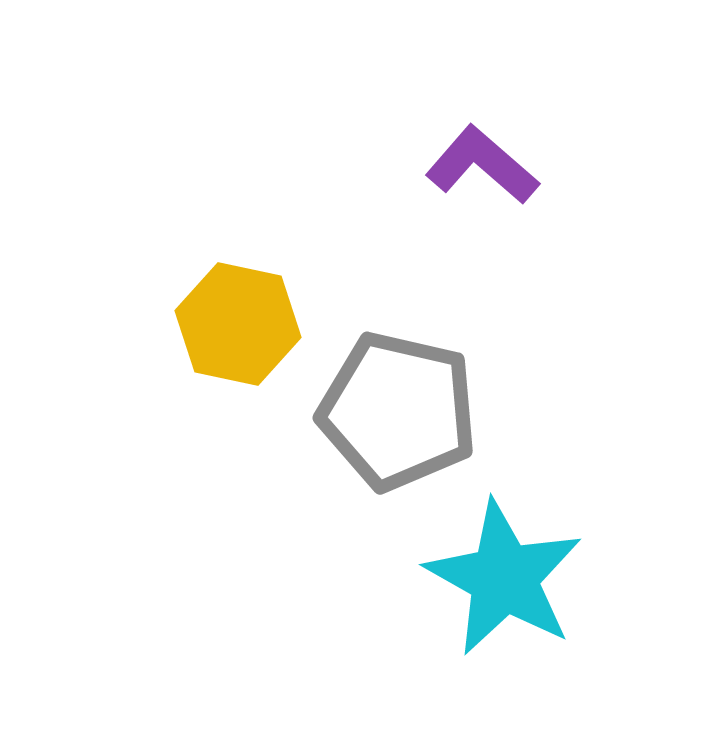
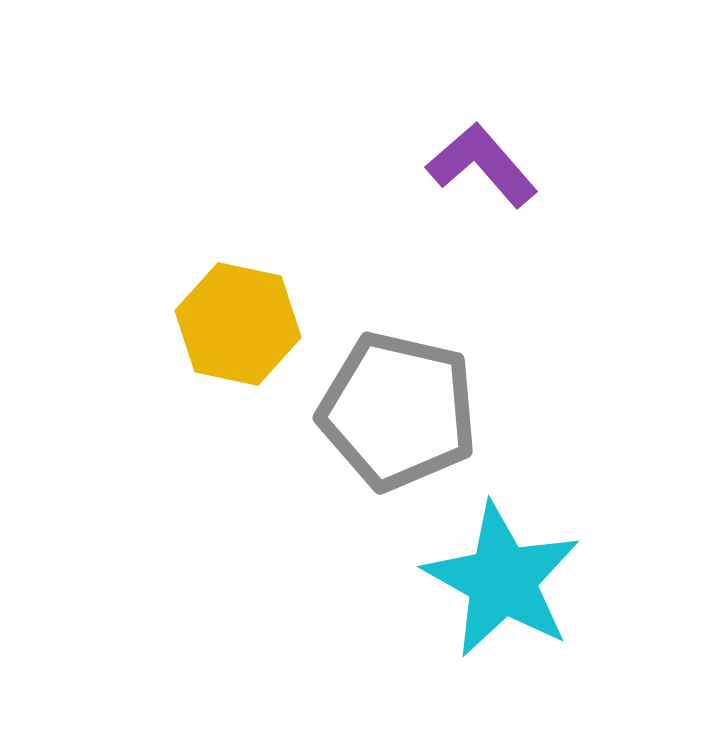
purple L-shape: rotated 8 degrees clockwise
cyan star: moved 2 px left, 2 px down
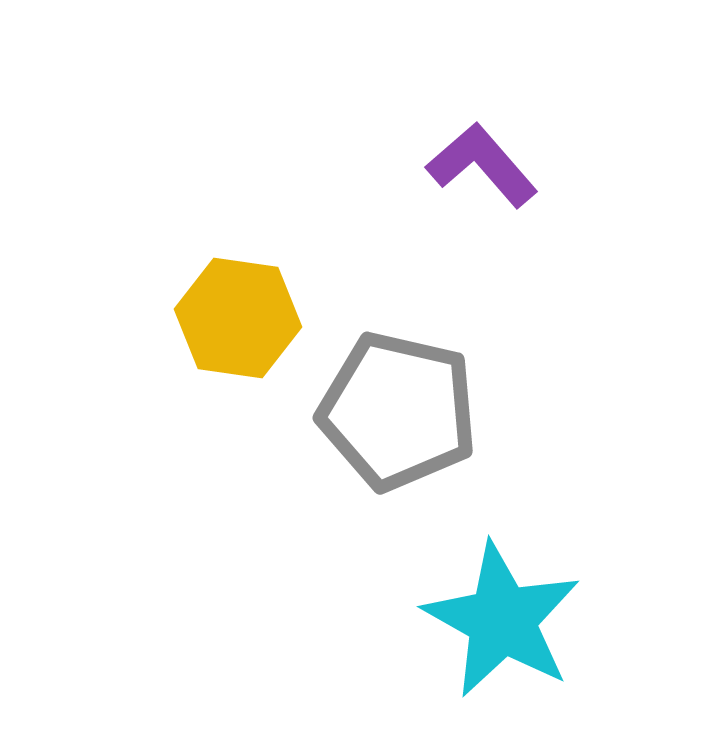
yellow hexagon: moved 6 px up; rotated 4 degrees counterclockwise
cyan star: moved 40 px down
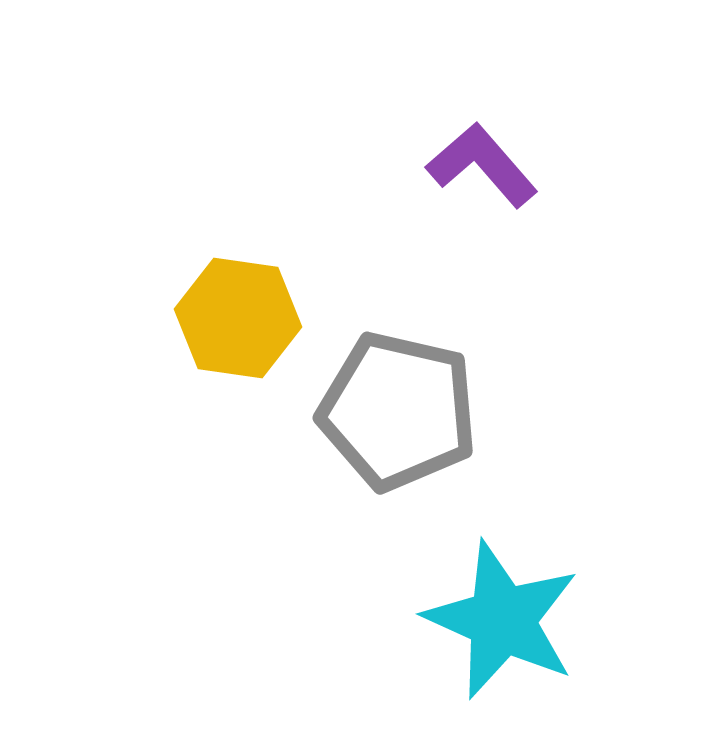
cyan star: rotated 5 degrees counterclockwise
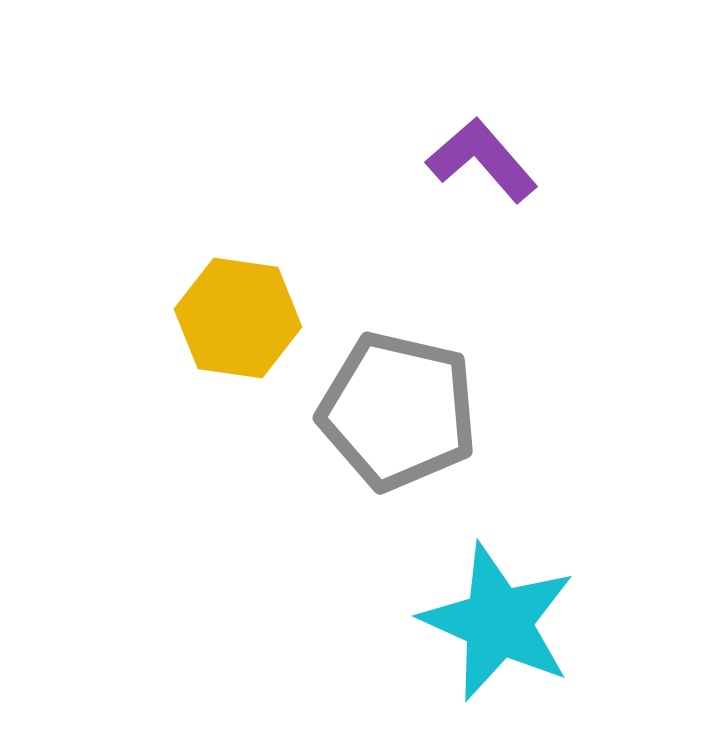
purple L-shape: moved 5 px up
cyan star: moved 4 px left, 2 px down
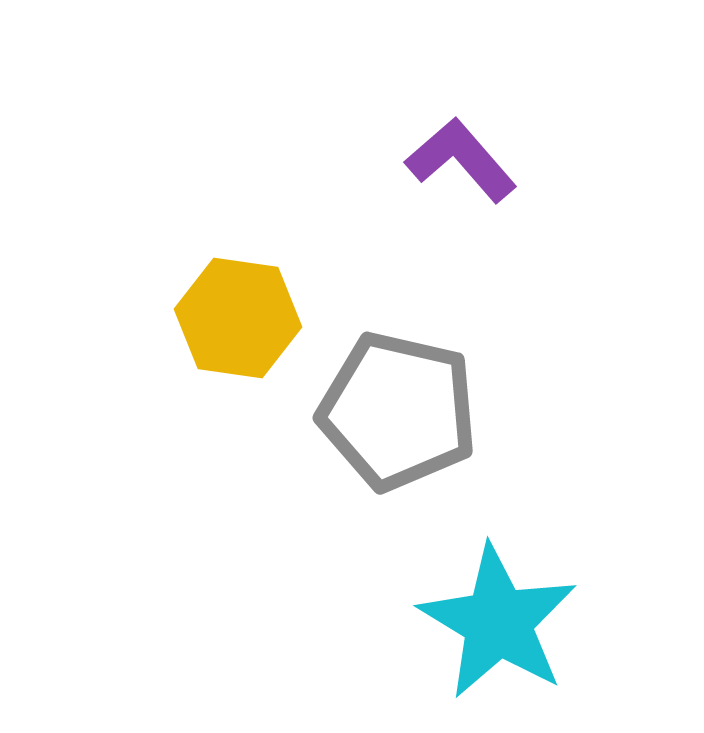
purple L-shape: moved 21 px left
cyan star: rotated 7 degrees clockwise
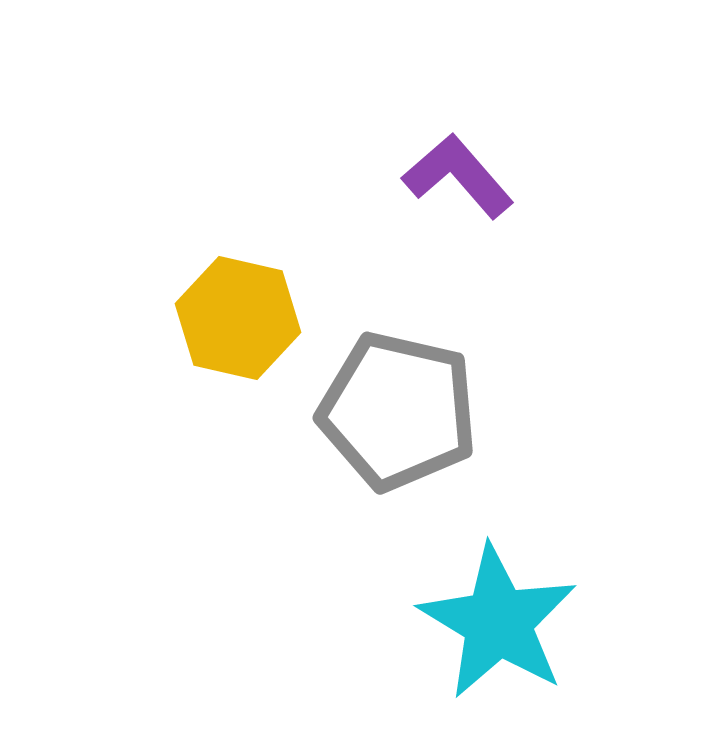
purple L-shape: moved 3 px left, 16 px down
yellow hexagon: rotated 5 degrees clockwise
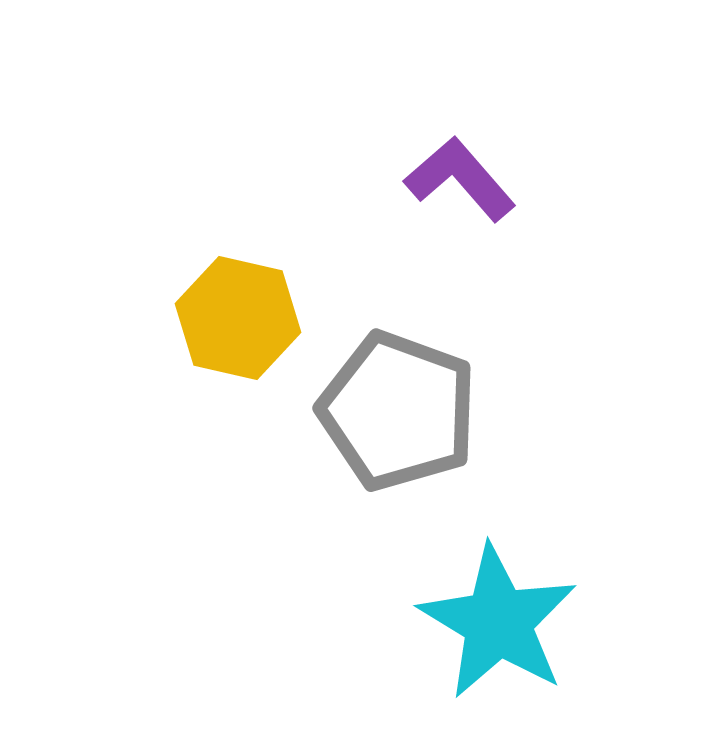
purple L-shape: moved 2 px right, 3 px down
gray pentagon: rotated 7 degrees clockwise
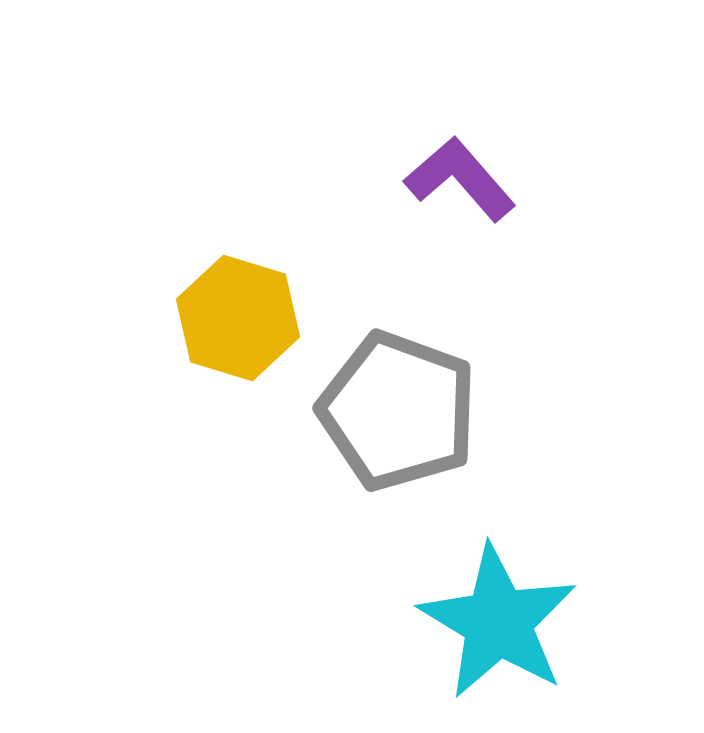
yellow hexagon: rotated 4 degrees clockwise
